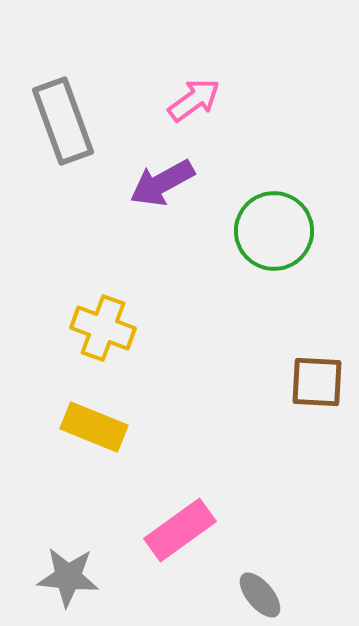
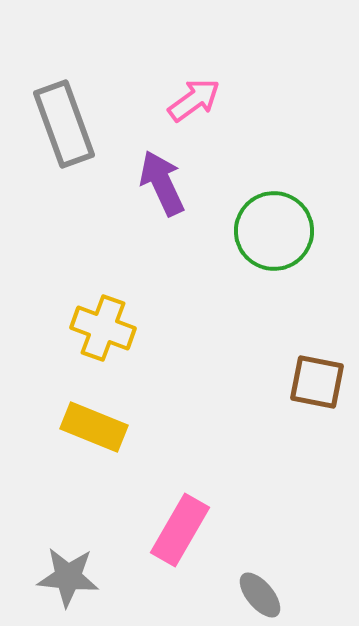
gray rectangle: moved 1 px right, 3 px down
purple arrow: rotated 94 degrees clockwise
brown square: rotated 8 degrees clockwise
pink rectangle: rotated 24 degrees counterclockwise
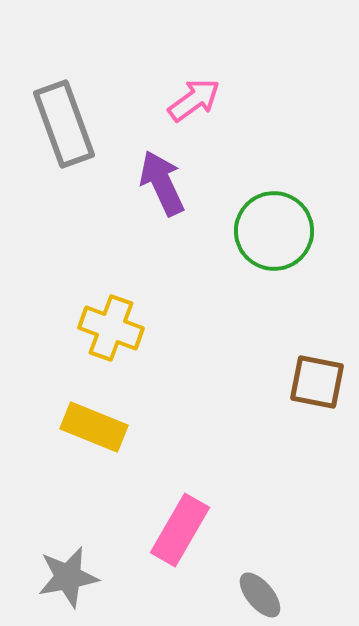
yellow cross: moved 8 px right
gray star: rotated 16 degrees counterclockwise
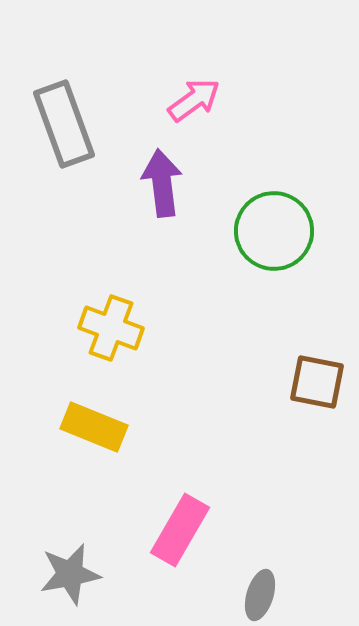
purple arrow: rotated 18 degrees clockwise
gray star: moved 2 px right, 3 px up
gray ellipse: rotated 57 degrees clockwise
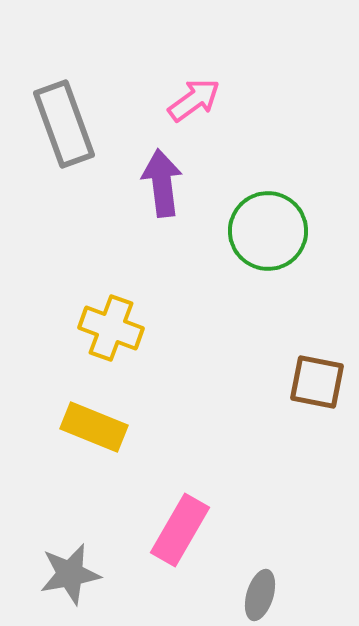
green circle: moved 6 px left
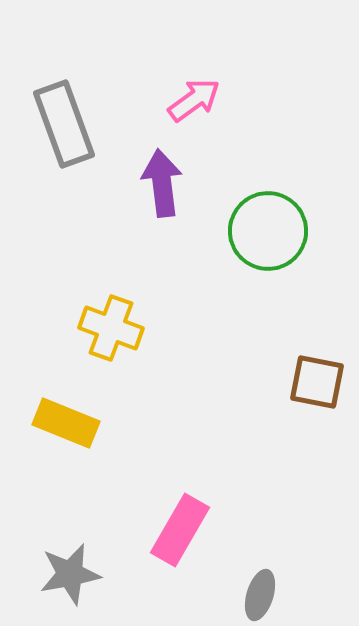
yellow rectangle: moved 28 px left, 4 px up
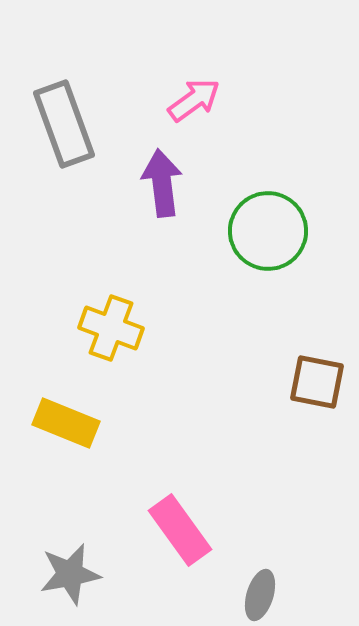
pink rectangle: rotated 66 degrees counterclockwise
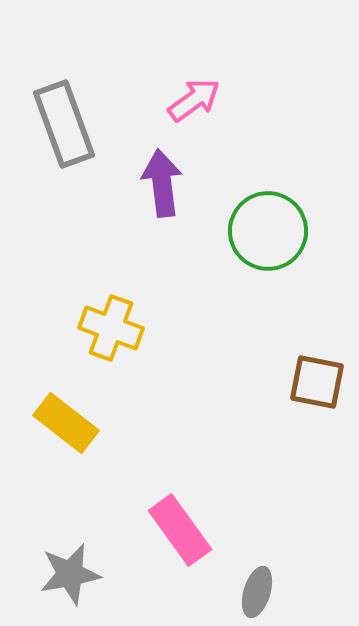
yellow rectangle: rotated 16 degrees clockwise
gray ellipse: moved 3 px left, 3 px up
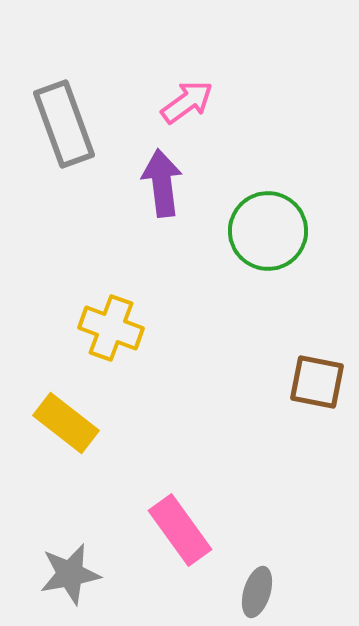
pink arrow: moved 7 px left, 2 px down
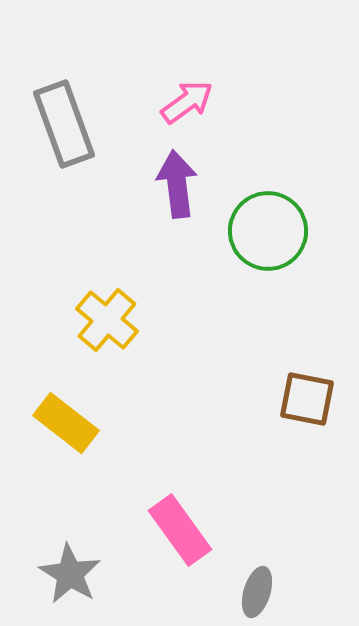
purple arrow: moved 15 px right, 1 px down
yellow cross: moved 4 px left, 8 px up; rotated 20 degrees clockwise
brown square: moved 10 px left, 17 px down
gray star: rotated 30 degrees counterclockwise
